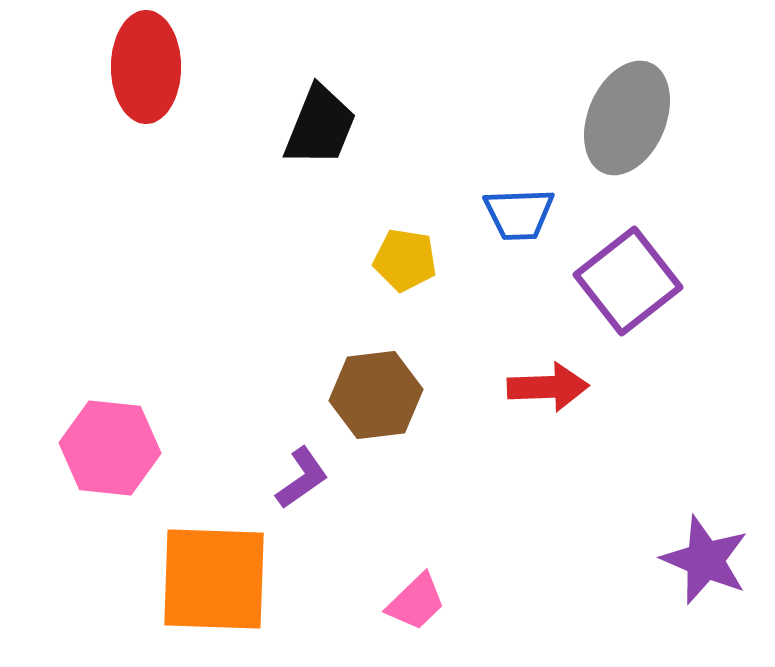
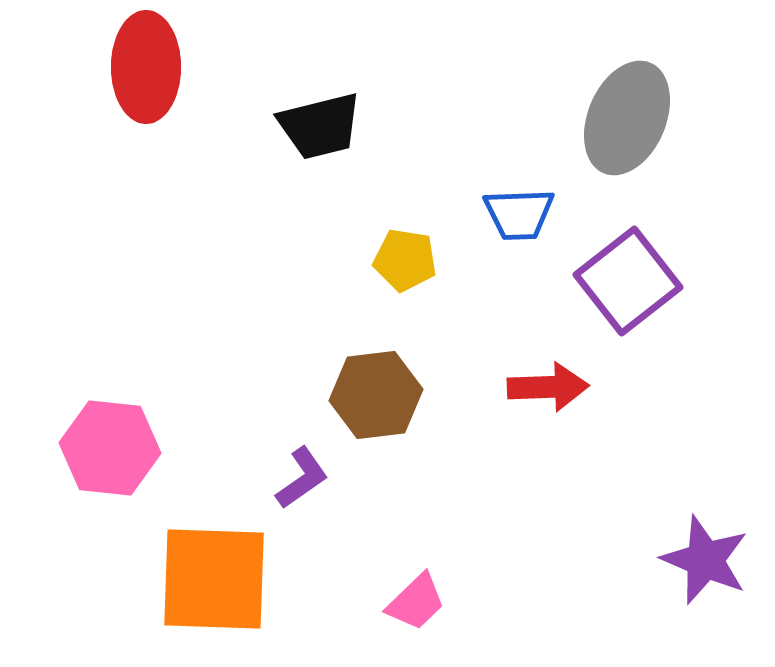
black trapezoid: rotated 54 degrees clockwise
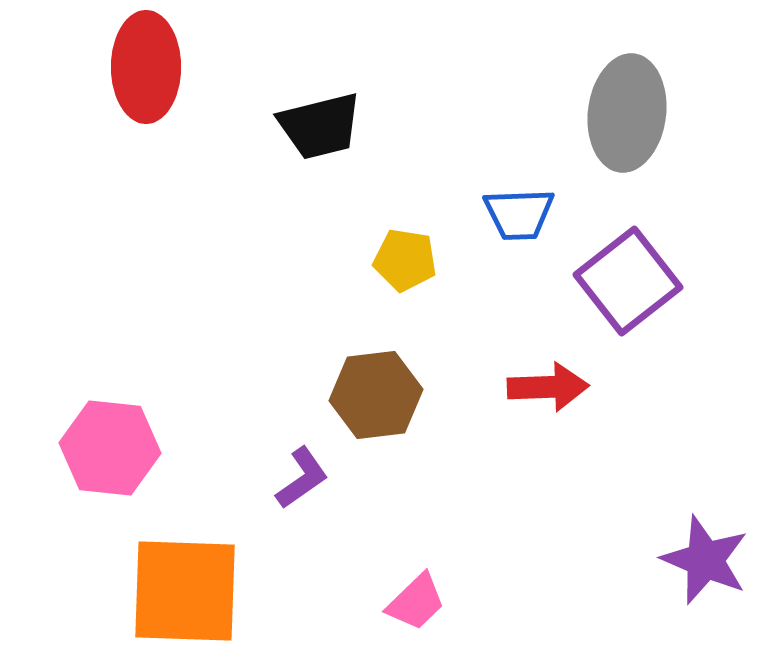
gray ellipse: moved 5 px up; rotated 16 degrees counterclockwise
orange square: moved 29 px left, 12 px down
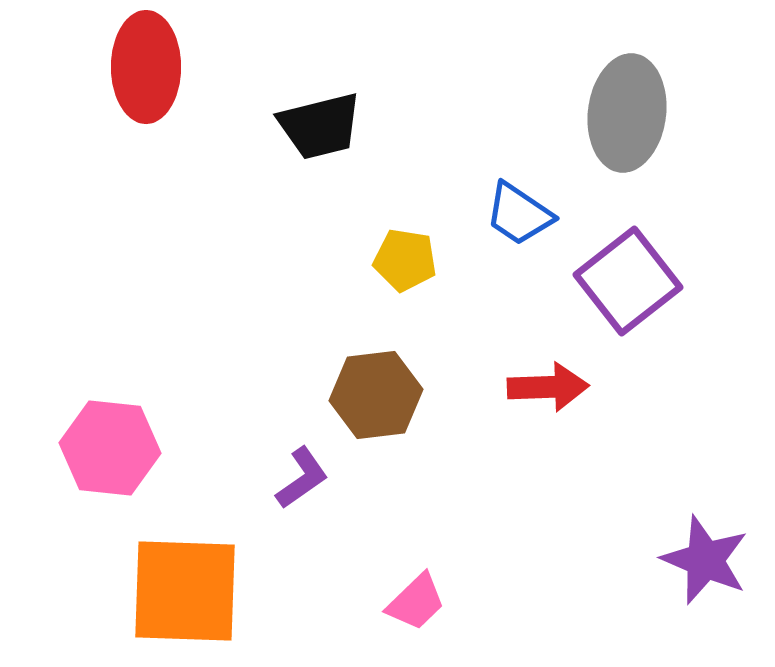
blue trapezoid: rotated 36 degrees clockwise
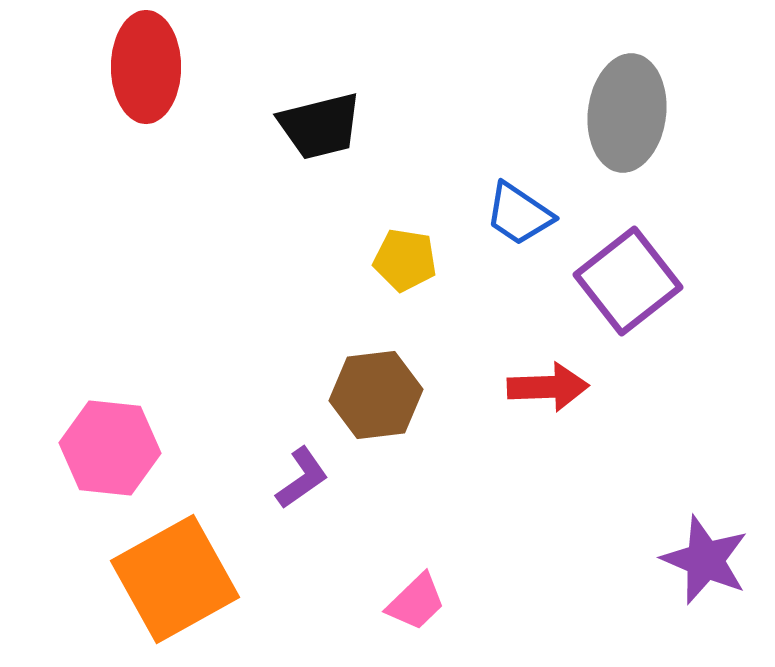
orange square: moved 10 px left, 12 px up; rotated 31 degrees counterclockwise
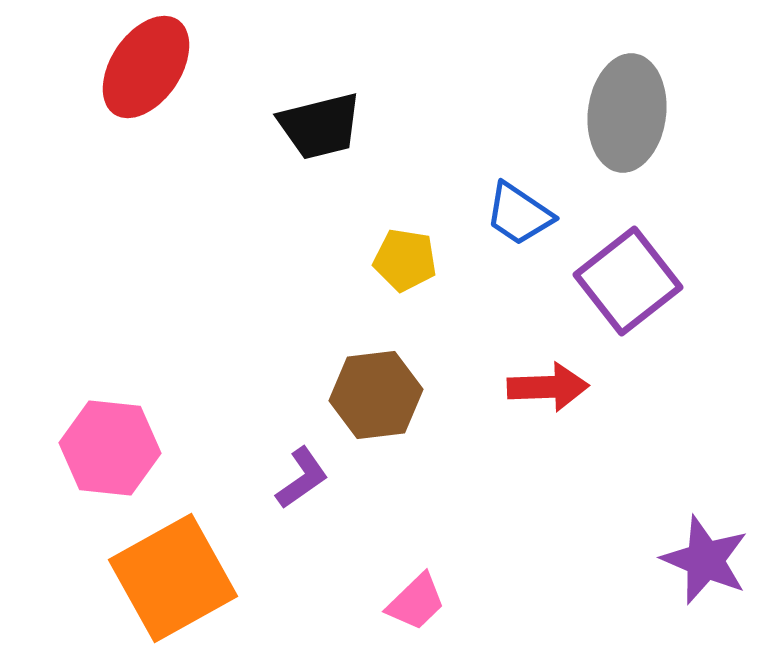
red ellipse: rotated 34 degrees clockwise
orange square: moved 2 px left, 1 px up
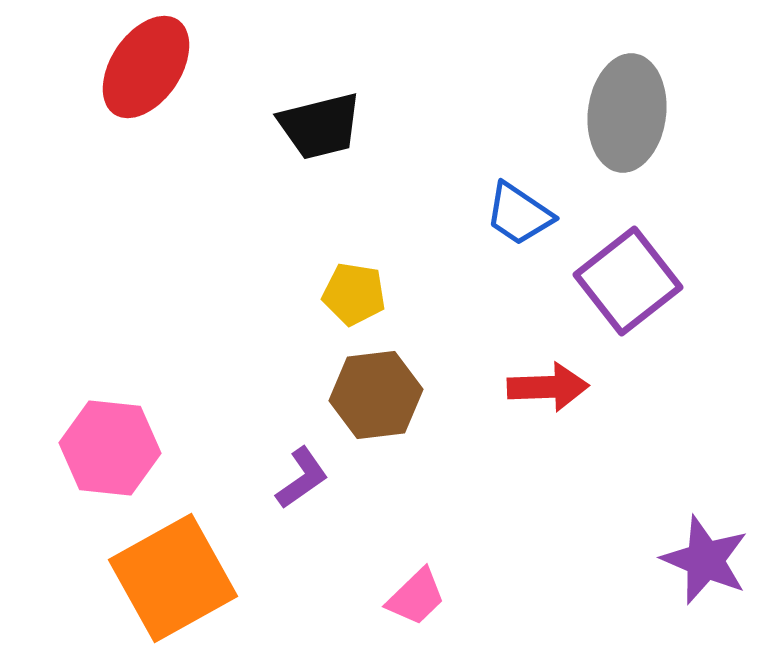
yellow pentagon: moved 51 px left, 34 px down
pink trapezoid: moved 5 px up
